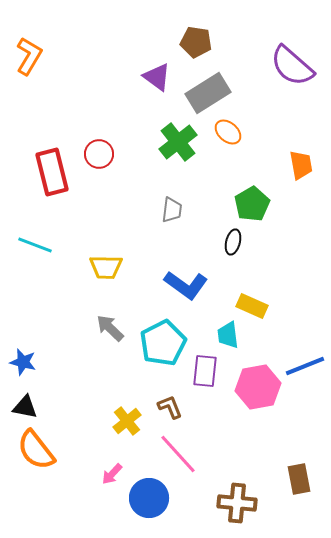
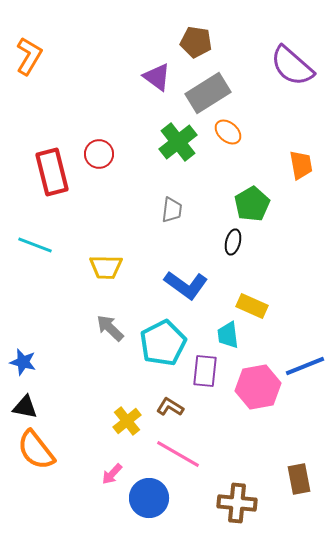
brown L-shape: rotated 36 degrees counterclockwise
pink line: rotated 18 degrees counterclockwise
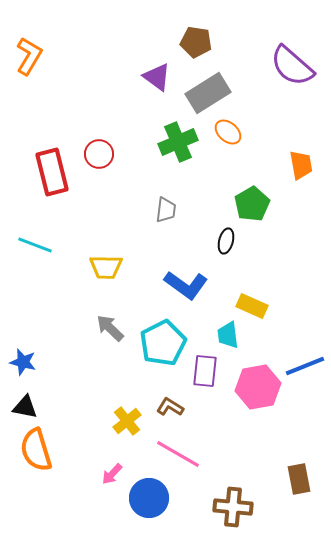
green cross: rotated 15 degrees clockwise
gray trapezoid: moved 6 px left
black ellipse: moved 7 px left, 1 px up
orange semicircle: rotated 21 degrees clockwise
brown cross: moved 4 px left, 4 px down
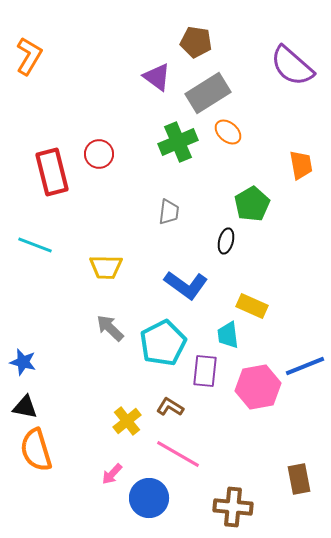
gray trapezoid: moved 3 px right, 2 px down
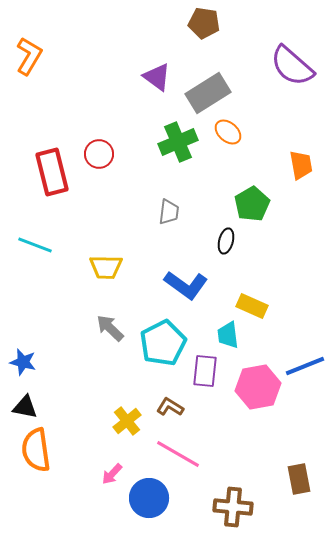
brown pentagon: moved 8 px right, 19 px up
orange semicircle: rotated 9 degrees clockwise
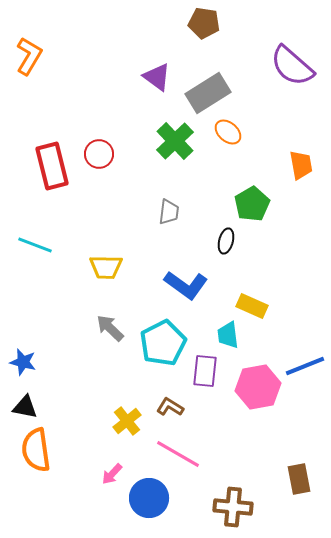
green cross: moved 3 px left, 1 px up; rotated 21 degrees counterclockwise
red rectangle: moved 6 px up
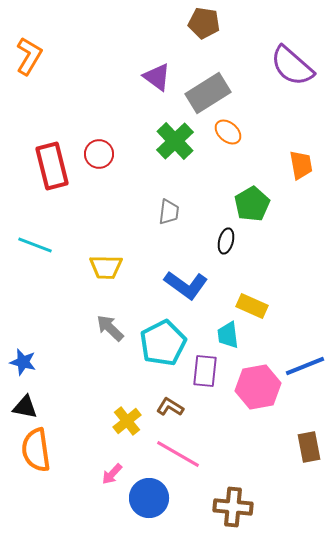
brown rectangle: moved 10 px right, 32 px up
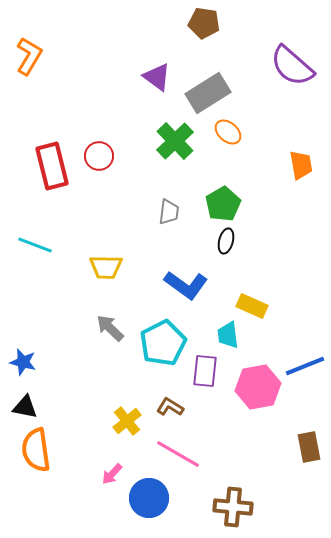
red circle: moved 2 px down
green pentagon: moved 29 px left
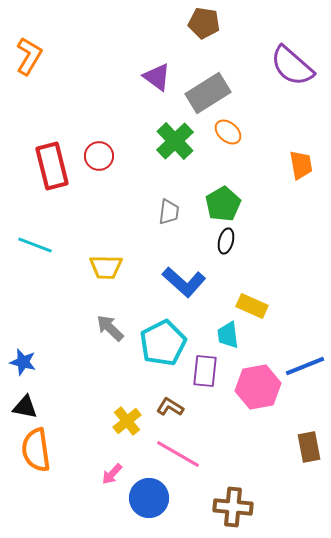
blue L-shape: moved 2 px left, 3 px up; rotated 6 degrees clockwise
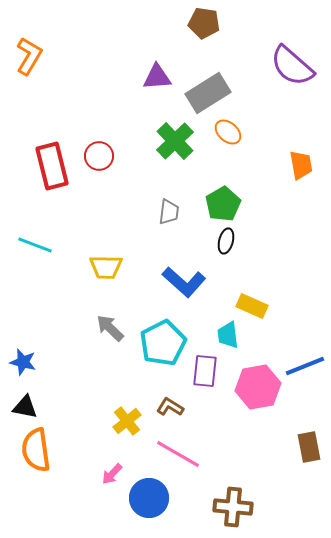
purple triangle: rotated 40 degrees counterclockwise
